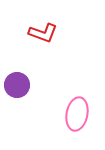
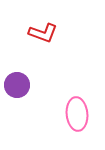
pink ellipse: rotated 16 degrees counterclockwise
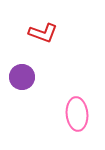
purple circle: moved 5 px right, 8 px up
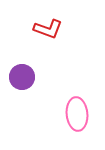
red L-shape: moved 5 px right, 4 px up
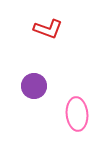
purple circle: moved 12 px right, 9 px down
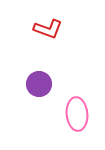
purple circle: moved 5 px right, 2 px up
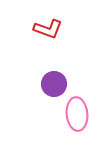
purple circle: moved 15 px right
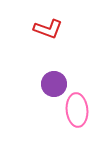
pink ellipse: moved 4 px up
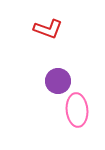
purple circle: moved 4 px right, 3 px up
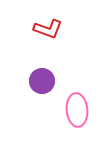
purple circle: moved 16 px left
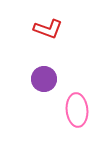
purple circle: moved 2 px right, 2 px up
